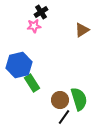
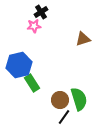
brown triangle: moved 1 px right, 9 px down; rotated 14 degrees clockwise
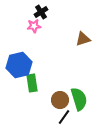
green rectangle: rotated 24 degrees clockwise
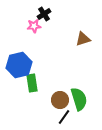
black cross: moved 3 px right, 2 px down
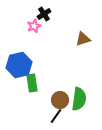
pink star: rotated 16 degrees counterclockwise
green semicircle: rotated 25 degrees clockwise
black line: moved 8 px left, 1 px up
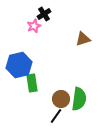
brown circle: moved 1 px right, 1 px up
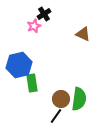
brown triangle: moved 5 px up; rotated 42 degrees clockwise
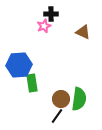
black cross: moved 7 px right; rotated 32 degrees clockwise
pink star: moved 10 px right
brown triangle: moved 2 px up
blue hexagon: rotated 10 degrees clockwise
black line: moved 1 px right
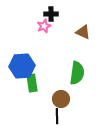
blue hexagon: moved 3 px right, 1 px down
green semicircle: moved 2 px left, 26 px up
black line: rotated 35 degrees counterclockwise
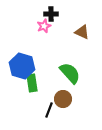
brown triangle: moved 1 px left
blue hexagon: rotated 20 degrees clockwise
green semicircle: moved 7 px left; rotated 50 degrees counterclockwise
brown circle: moved 2 px right
black line: moved 8 px left, 6 px up; rotated 21 degrees clockwise
